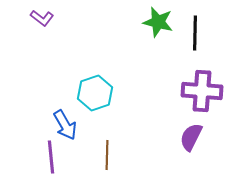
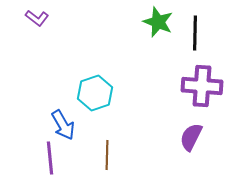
purple L-shape: moved 5 px left
green star: rotated 8 degrees clockwise
purple cross: moved 5 px up
blue arrow: moved 2 px left
purple line: moved 1 px left, 1 px down
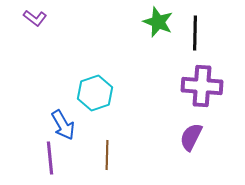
purple L-shape: moved 2 px left
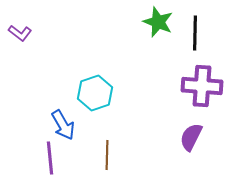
purple L-shape: moved 15 px left, 15 px down
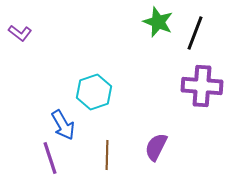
black line: rotated 20 degrees clockwise
cyan hexagon: moved 1 px left, 1 px up
purple semicircle: moved 35 px left, 10 px down
purple line: rotated 12 degrees counterclockwise
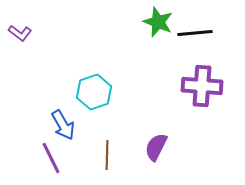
black line: rotated 64 degrees clockwise
purple line: moved 1 px right; rotated 8 degrees counterclockwise
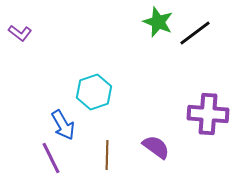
black line: rotated 32 degrees counterclockwise
purple cross: moved 6 px right, 28 px down
purple semicircle: rotated 100 degrees clockwise
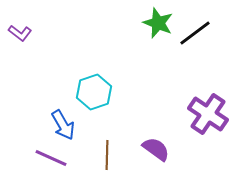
green star: moved 1 px down
purple cross: rotated 30 degrees clockwise
purple semicircle: moved 2 px down
purple line: rotated 40 degrees counterclockwise
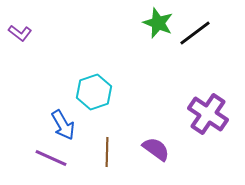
brown line: moved 3 px up
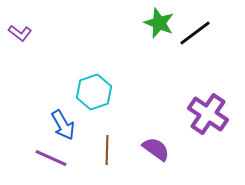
green star: moved 1 px right
brown line: moved 2 px up
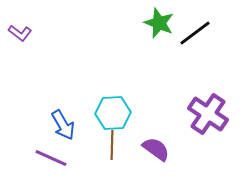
cyan hexagon: moved 19 px right, 21 px down; rotated 16 degrees clockwise
brown line: moved 5 px right, 5 px up
